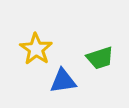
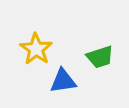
green trapezoid: moved 1 px up
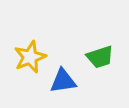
yellow star: moved 6 px left, 8 px down; rotated 16 degrees clockwise
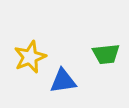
green trapezoid: moved 6 px right, 3 px up; rotated 12 degrees clockwise
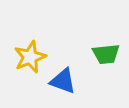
blue triangle: rotated 28 degrees clockwise
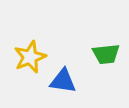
blue triangle: rotated 12 degrees counterclockwise
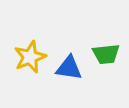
blue triangle: moved 6 px right, 13 px up
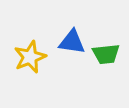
blue triangle: moved 3 px right, 26 px up
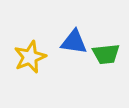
blue triangle: moved 2 px right
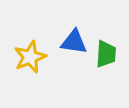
green trapezoid: rotated 80 degrees counterclockwise
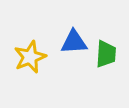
blue triangle: rotated 12 degrees counterclockwise
